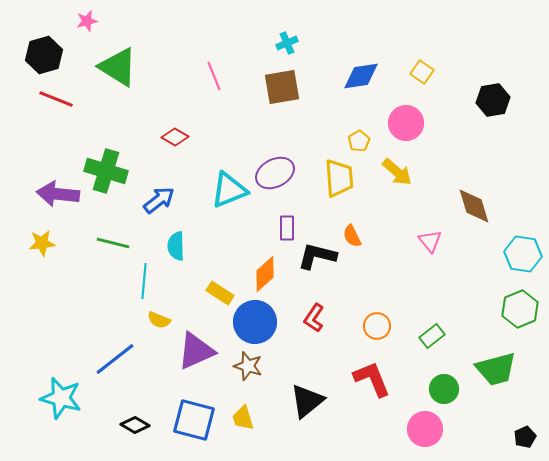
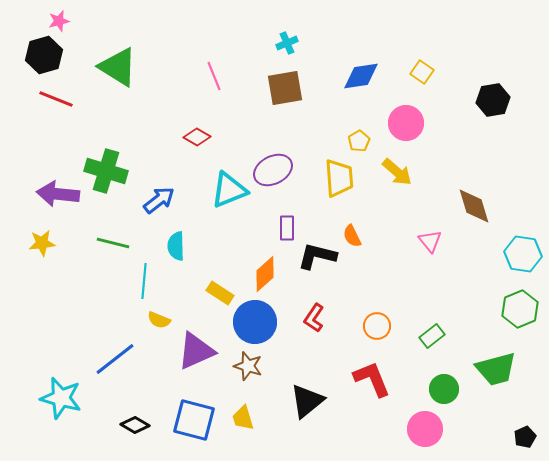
pink star at (87, 21): moved 28 px left
brown square at (282, 87): moved 3 px right, 1 px down
red diamond at (175, 137): moved 22 px right
purple ellipse at (275, 173): moved 2 px left, 3 px up
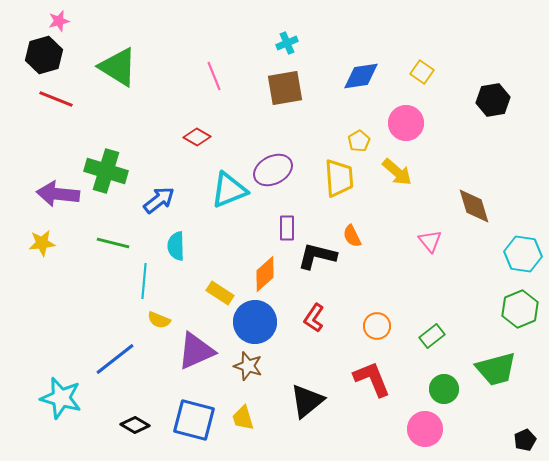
black pentagon at (525, 437): moved 3 px down
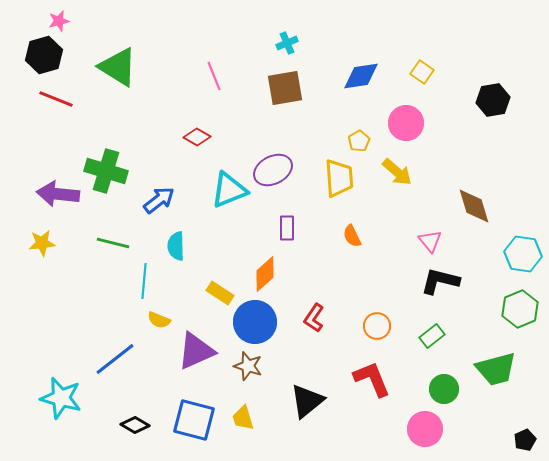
black L-shape at (317, 256): moved 123 px right, 25 px down
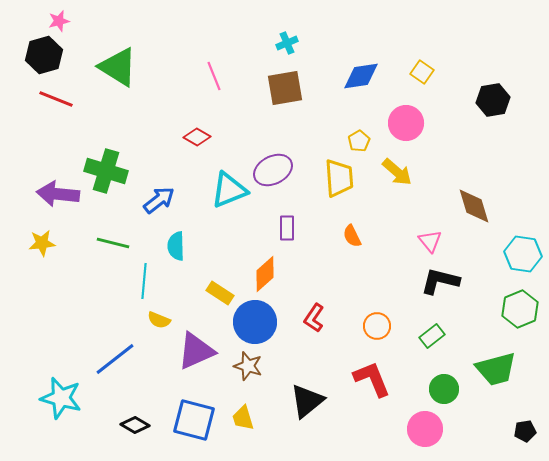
black pentagon at (525, 440): moved 9 px up; rotated 15 degrees clockwise
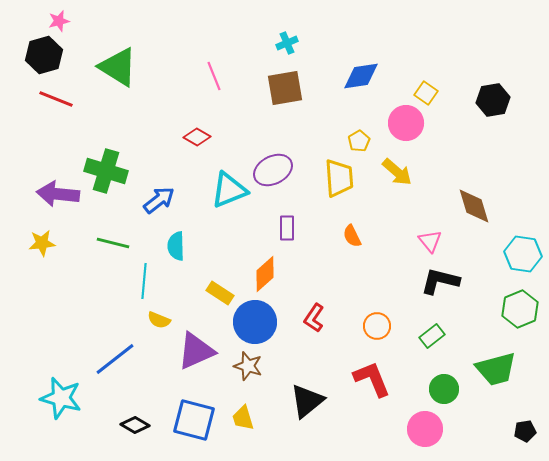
yellow square at (422, 72): moved 4 px right, 21 px down
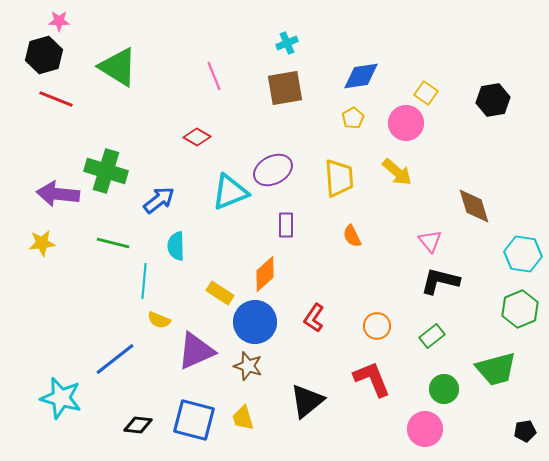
pink star at (59, 21): rotated 15 degrees clockwise
yellow pentagon at (359, 141): moved 6 px left, 23 px up
cyan triangle at (229, 190): moved 1 px right, 2 px down
purple rectangle at (287, 228): moved 1 px left, 3 px up
black diamond at (135, 425): moved 3 px right; rotated 24 degrees counterclockwise
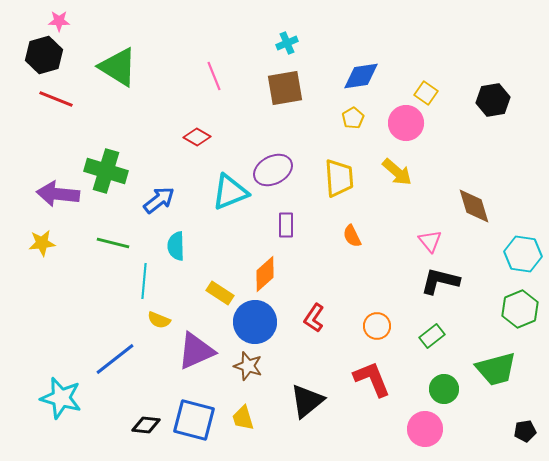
black diamond at (138, 425): moved 8 px right
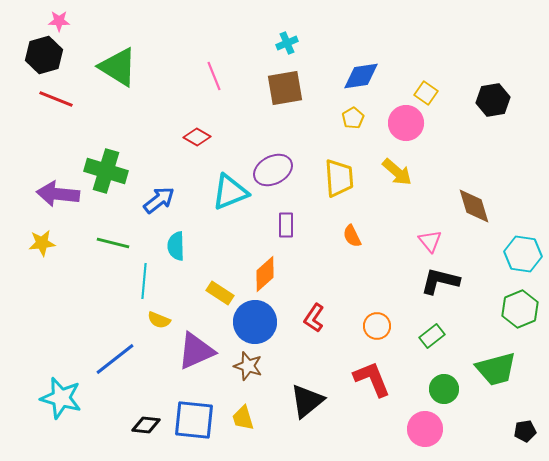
blue square at (194, 420): rotated 9 degrees counterclockwise
